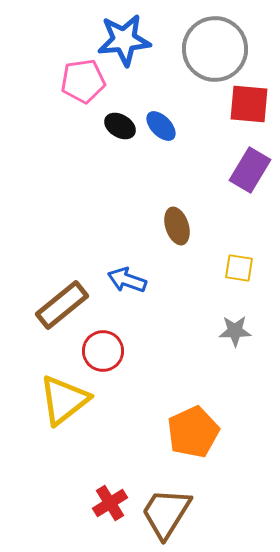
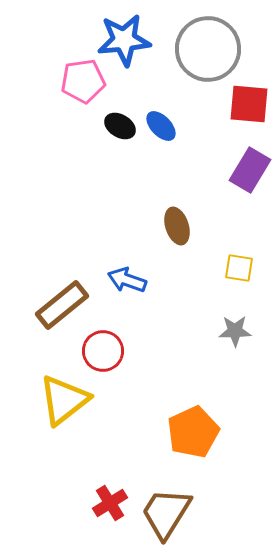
gray circle: moved 7 px left
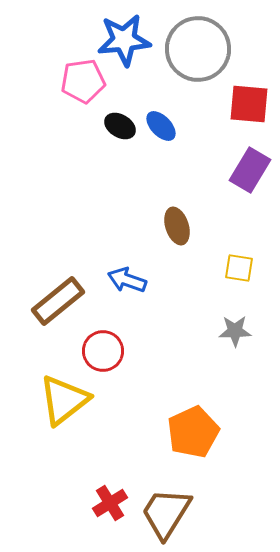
gray circle: moved 10 px left
brown rectangle: moved 4 px left, 4 px up
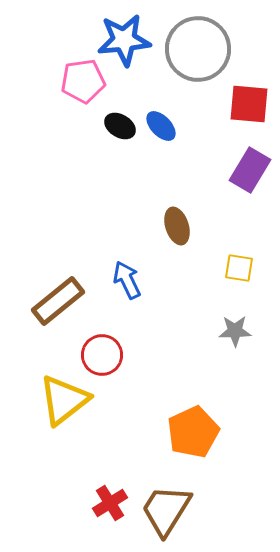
blue arrow: rotated 45 degrees clockwise
red circle: moved 1 px left, 4 px down
brown trapezoid: moved 3 px up
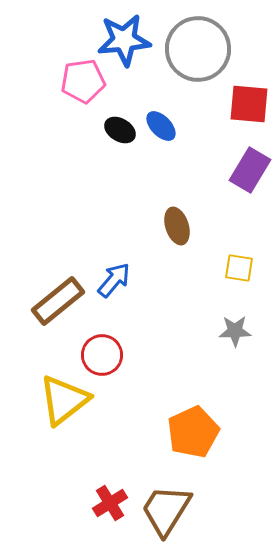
black ellipse: moved 4 px down
blue arrow: moved 13 px left; rotated 66 degrees clockwise
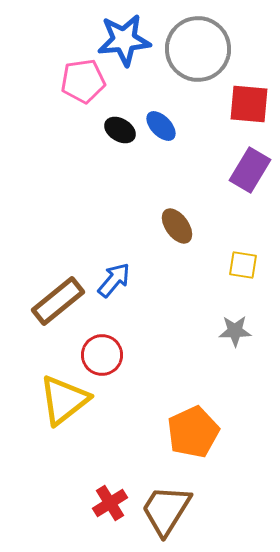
brown ellipse: rotated 18 degrees counterclockwise
yellow square: moved 4 px right, 3 px up
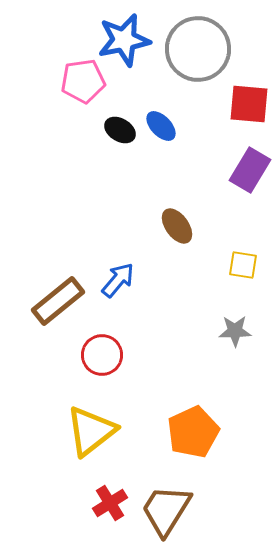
blue star: rotated 6 degrees counterclockwise
blue arrow: moved 4 px right
yellow triangle: moved 27 px right, 31 px down
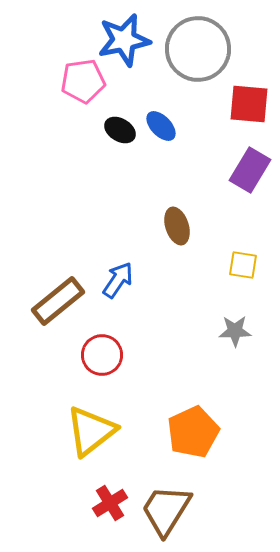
brown ellipse: rotated 18 degrees clockwise
blue arrow: rotated 6 degrees counterclockwise
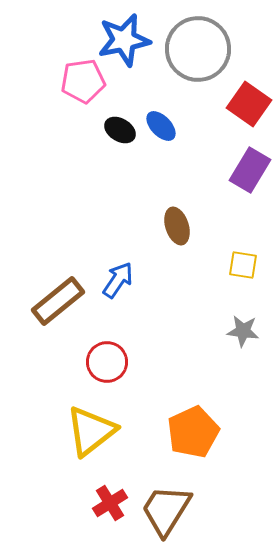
red square: rotated 30 degrees clockwise
gray star: moved 8 px right; rotated 8 degrees clockwise
red circle: moved 5 px right, 7 px down
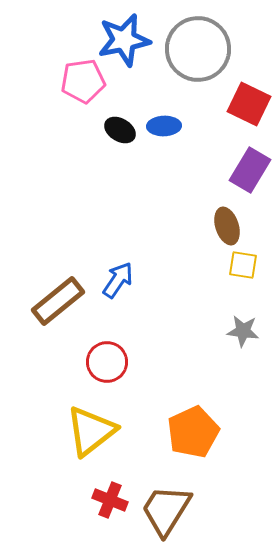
red square: rotated 9 degrees counterclockwise
blue ellipse: moved 3 px right; rotated 48 degrees counterclockwise
brown ellipse: moved 50 px right
red cross: moved 3 px up; rotated 36 degrees counterclockwise
